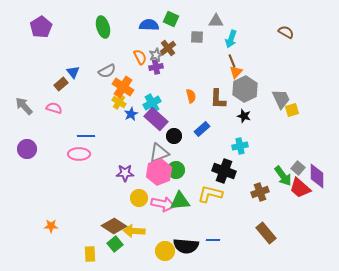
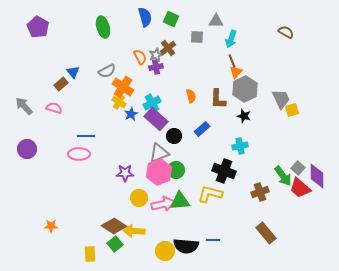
blue semicircle at (149, 25): moved 4 px left, 8 px up; rotated 72 degrees clockwise
purple pentagon at (41, 27): moved 3 px left; rotated 10 degrees counterclockwise
pink arrow at (163, 204): rotated 25 degrees counterclockwise
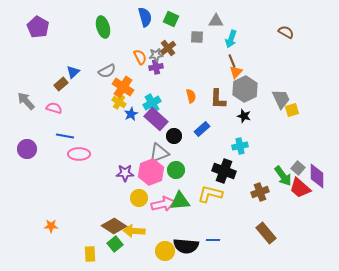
gray star at (156, 55): rotated 16 degrees clockwise
blue triangle at (73, 72): rotated 24 degrees clockwise
gray arrow at (24, 106): moved 2 px right, 5 px up
blue line at (86, 136): moved 21 px left; rotated 12 degrees clockwise
pink hexagon at (159, 172): moved 8 px left
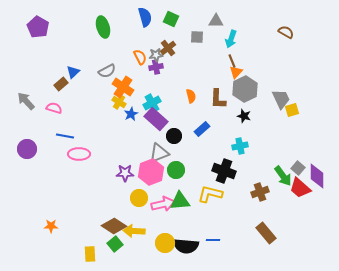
yellow circle at (165, 251): moved 8 px up
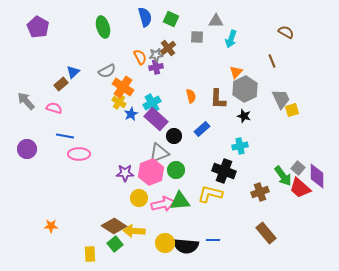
brown line at (232, 61): moved 40 px right
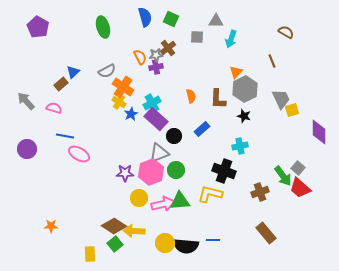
pink ellipse at (79, 154): rotated 30 degrees clockwise
purple diamond at (317, 176): moved 2 px right, 44 px up
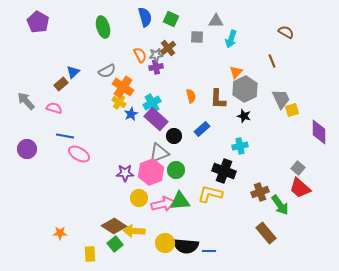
purple pentagon at (38, 27): moved 5 px up
orange semicircle at (140, 57): moved 2 px up
green arrow at (283, 176): moved 3 px left, 29 px down
orange star at (51, 226): moved 9 px right, 7 px down
blue line at (213, 240): moved 4 px left, 11 px down
